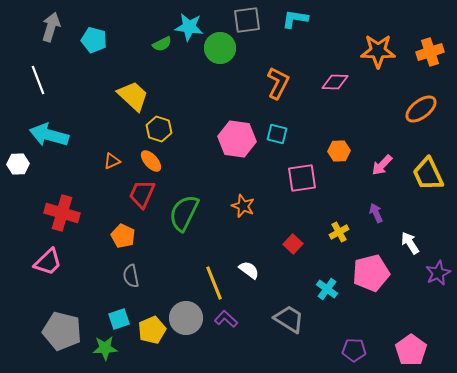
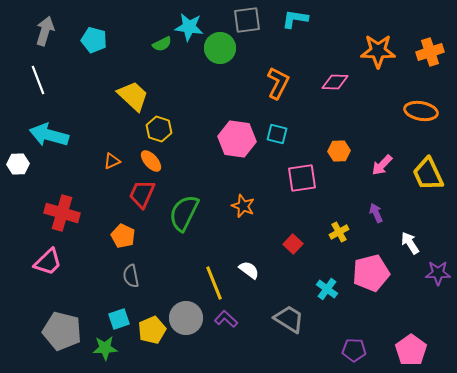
gray arrow at (51, 27): moved 6 px left, 4 px down
orange ellipse at (421, 109): moved 2 px down; rotated 48 degrees clockwise
purple star at (438, 273): rotated 25 degrees clockwise
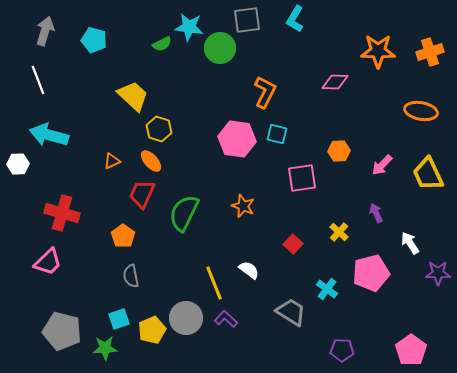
cyan L-shape at (295, 19): rotated 68 degrees counterclockwise
orange L-shape at (278, 83): moved 13 px left, 9 px down
yellow cross at (339, 232): rotated 18 degrees counterclockwise
orange pentagon at (123, 236): rotated 10 degrees clockwise
gray trapezoid at (289, 319): moved 2 px right, 7 px up
purple pentagon at (354, 350): moved 12 px left
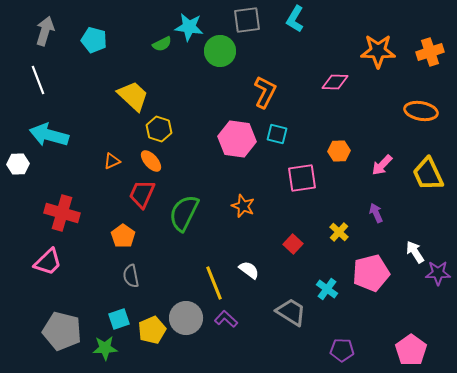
green circle at (220, 48): moved 3 px down
white arrow at (410, 243): moved 5 px right, 9 px down
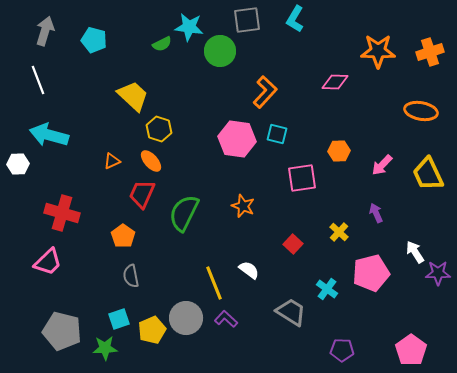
orange L-shape at (265, 92): rotated 16 degrees clockwise
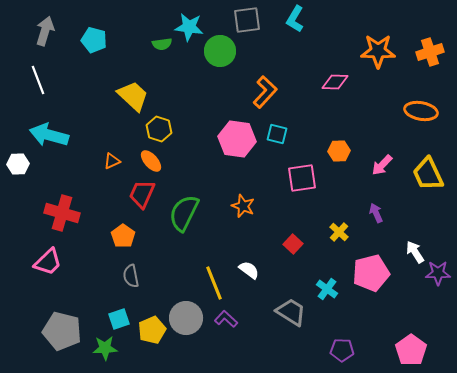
green semicircle at (162, 44): rotated 18 degrees clockwise
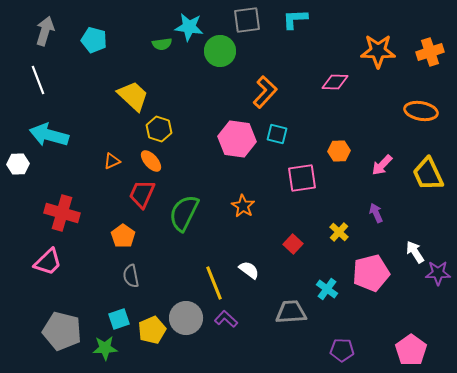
cyan L-shape at (295, 19): rotated 56 degrees clockwise
orange star at (243, 206): rotated 10 degrees clockwise
gray trapezoid at (291, 312): rotated 36 degrees counterclockwise
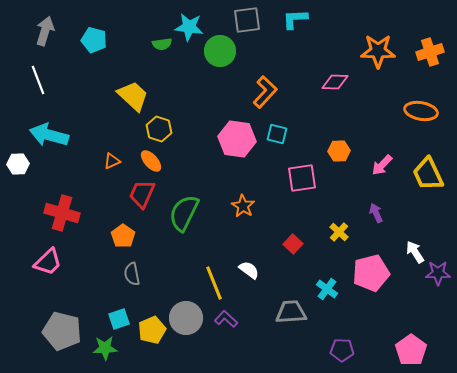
gray semicircle at (131, 276): moved 1 px right, 2 px up
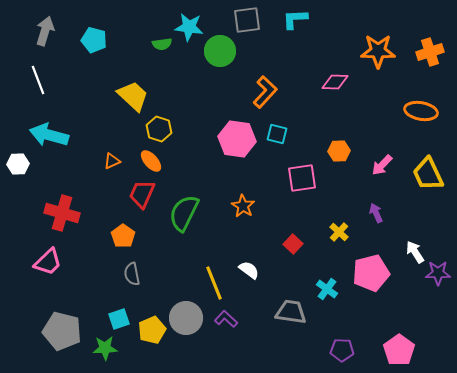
gray trapezoid at (291, 312): rotated 12 degrees clockwise
pink pentagon at (411, 350): moved 12 px left
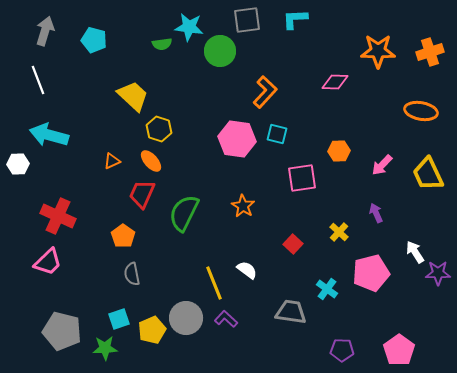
red cross at (62, 213): moved 4 px left, 3 px down; rotated 8 degrees clockwise
white semicircle at (249, 270): moved 2 px left
